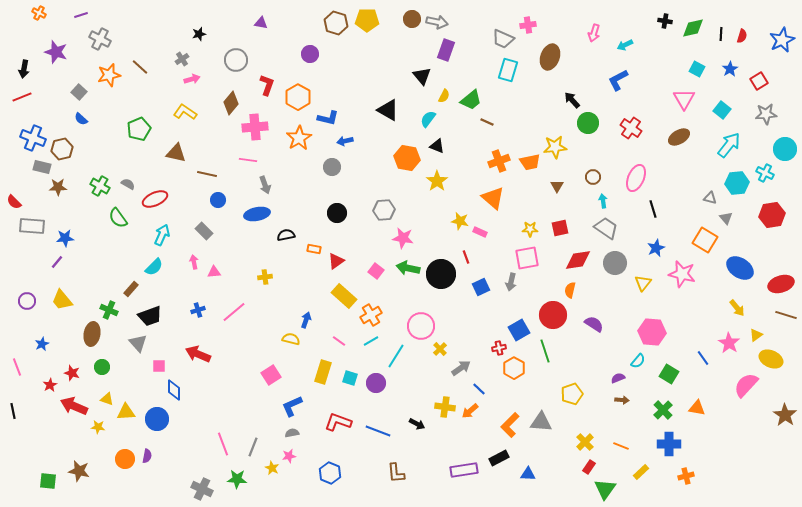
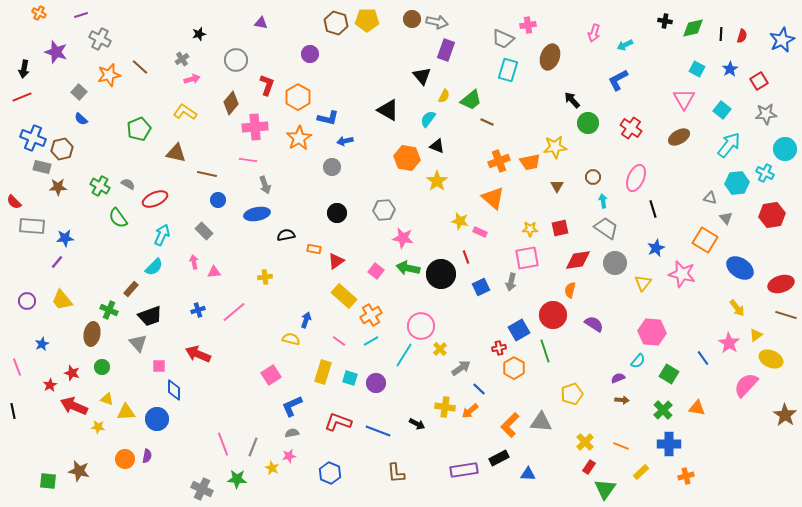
cyan line at (396, 356): moved 8 px right, 1 px up
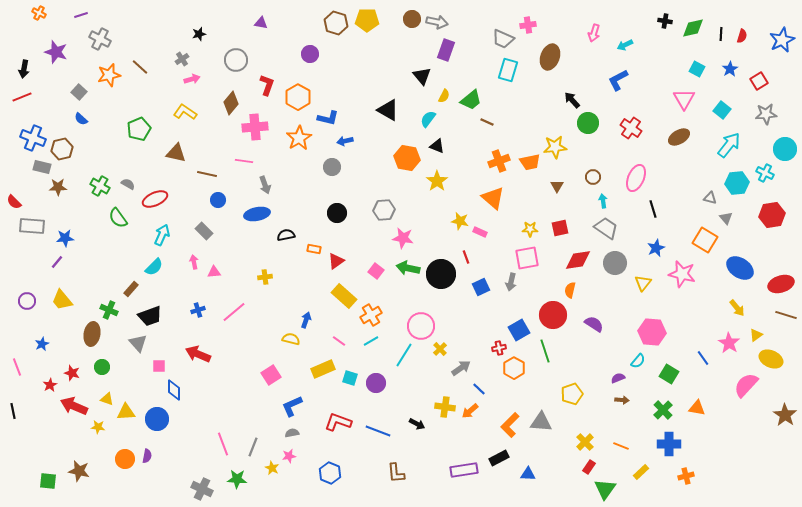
pink line at (248, 160): moved 4 px left, 1 px down
yellow rectangle at (323, 372): moved 3 px up; rotated 50 degrees clockwise
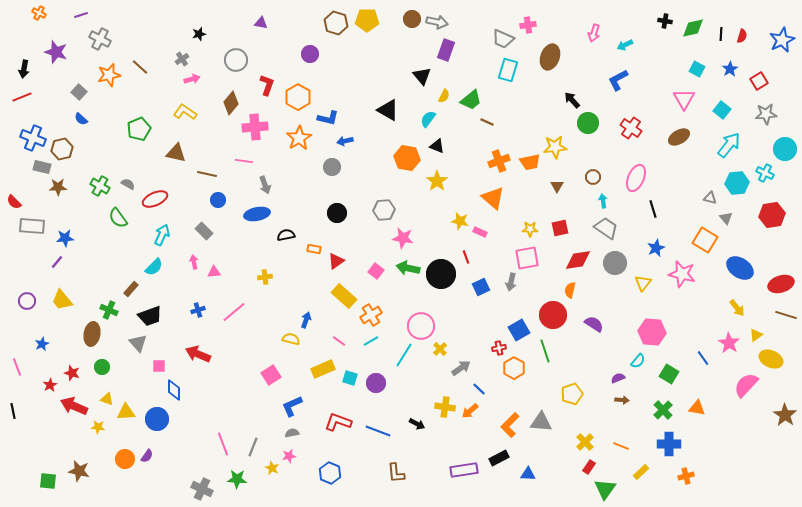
purple semicircle at (147, 456): rotated 24 degrees clockwise
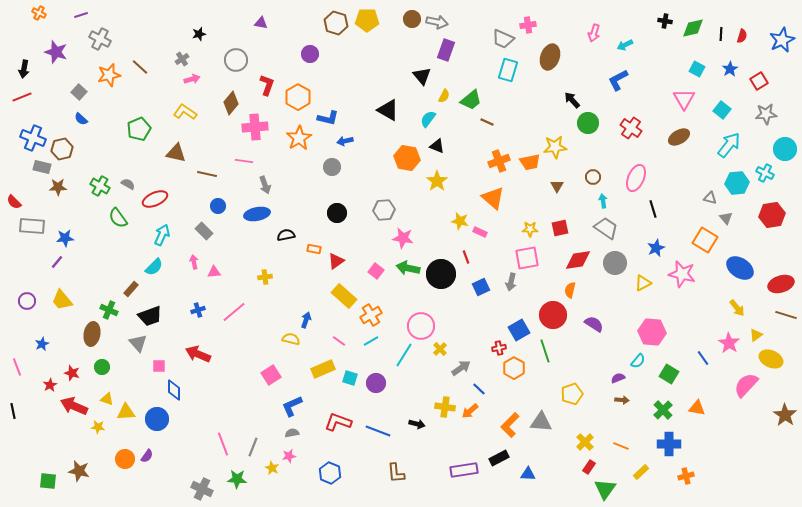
blue circle at (218, 200): moved 6 px down
yellow triangle at (643, 283): rotated 24 degrees clockwise
black arrow at (417, 424): rotated 14 degrees counterclockwise
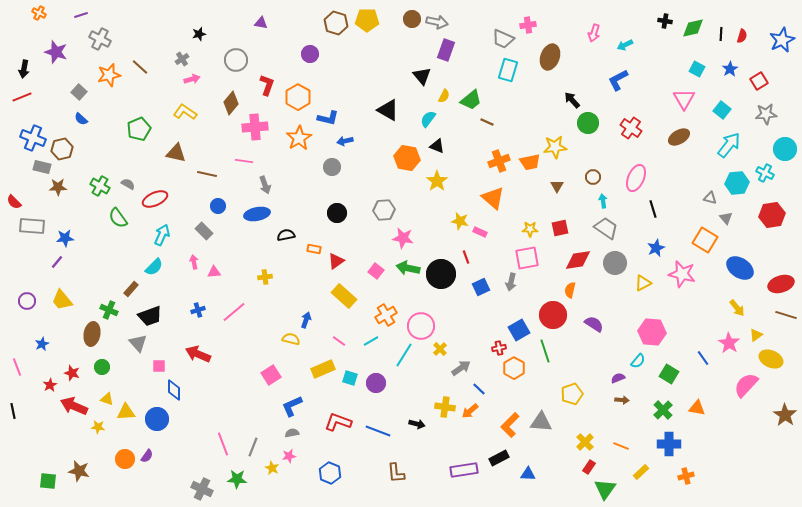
orange cross at (371, 315): moved 15 px right
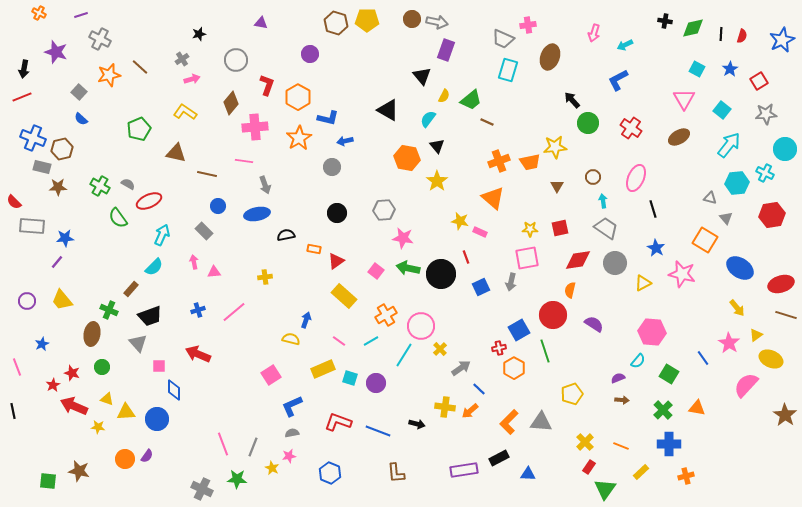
black triangle at (437, 146): rotated 28 degrees clockwise
red ellipse at (155, 199): moved 6 px left, 2 px down
blue star at (656, 248): rotated 18 degrees counterclockwise
red star at (50, 385): moved 3 px right
orange L-shape at (510, 425): moved 1 px left, 3 px up
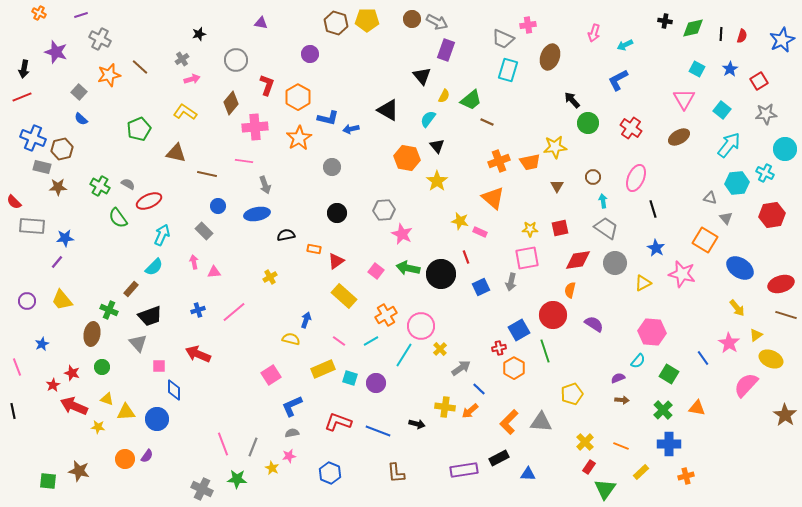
gray arrow at (437, 22): rotated 15 degrees clockwise
blue arrow at (345, 141): moved 6 px right, 12 px up
pink star at (403, 238): moved 1 px left, 4 px up; rotated 15 degrees clockwise
yellow cross at (265, 277): moved 5 px right; rotated 24 degrees counterclockwise
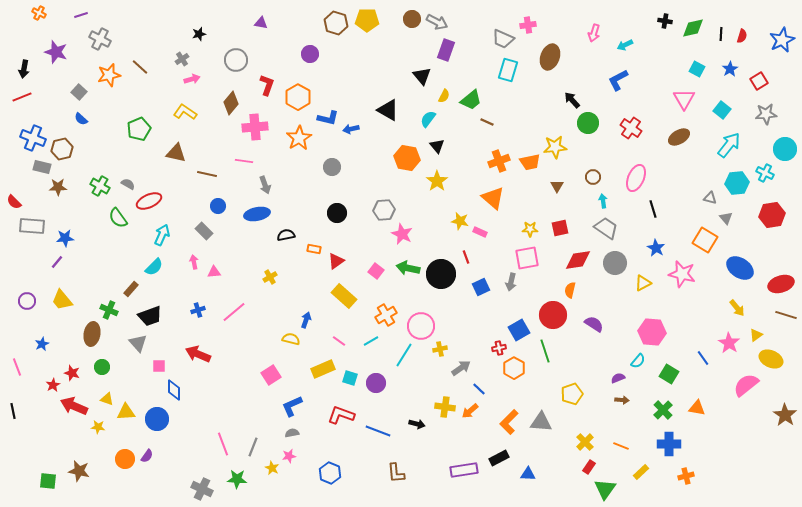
yellow cross at (440, 349): rotated 32 degrees clockwise
pink semicircle at (746, 385): rotated 8 degrees clockwise
red L-shape at (338, 422): moved 3 px right, 7 px up
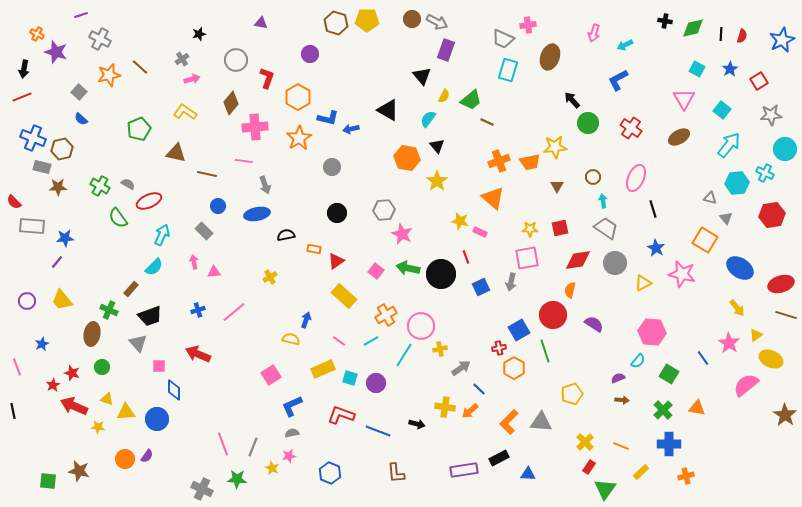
orange cross at (39, 13): moved 2 px left, 21 px down
red L-shape at (267, 85): moved 7 px up
gray star at (766, 114): moved 5 px right, 1 px down
